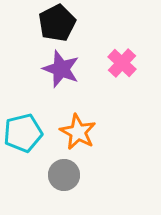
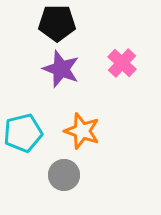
black pentagon: rotated 27 degrees clockwise
orange star: moved 4 px right, 1 px up; rotated 9 degrees counterclockwise
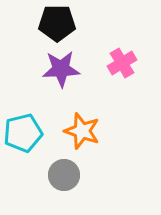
pink cross: rotated 16 degrees clockwise
purple star: rotated 24 degrees counterclockwise
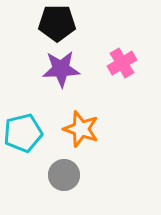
orange star: moved 1 px left, 2 px up
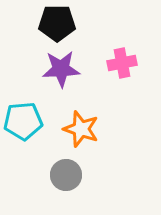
pink cross: rotated 20 degrees clockwise
cyan pentagon: moved 12 px up; rotated 9 degrees clockwise
gray circle: moved 2 px right
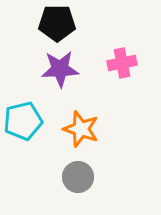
purple star: moved 1 px left
cyan pentagon: rotated 9 degrees counterclockwise
gray circle: moved 12 px right, 2 px down
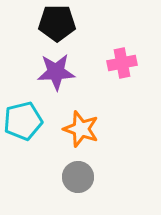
purple star: moved 4 px left, 3 px down
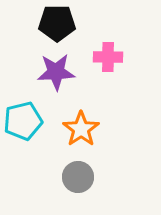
pink cross: moved 14 px left, 6 px up; rotated 12 degrees clockwise
orange star: rotated 18 degrees clockwise
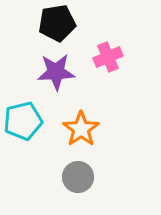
black pentagon: rotated 9 degrees counterclockwise
pink cross: rotated 24 degrees counterclockwise
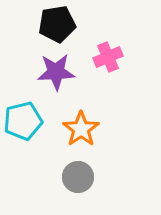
black pentagon: moved 1 px down
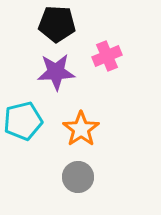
black pentagon: rotated 12 degrees clockwise
pink cross: moved 1 px left, 1 px up
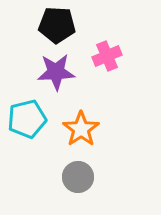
black pentagon: moved 1 px down
cyan pentagon: moved 4 px right, 2 px up
